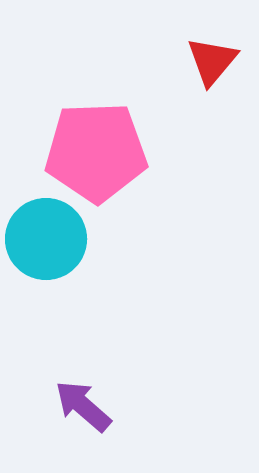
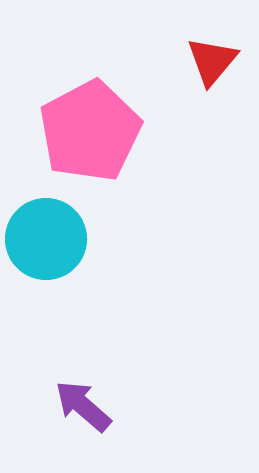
pink pentagon: moved 6 px left, 21 px up; rotated 26 degrees counterclockwise
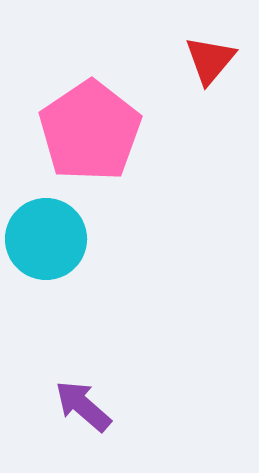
red triangle: moved 2 px left, 1 px up
pink pentagon: rotated 6 degrees counterclockwise
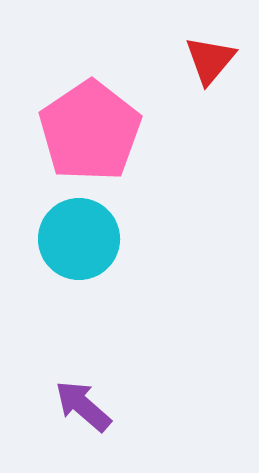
cyan circle: moved 33 px right
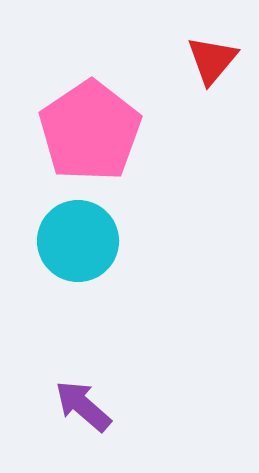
red triangle: moved 2 px right
cyan circle: moved 1 px left, 2 px down
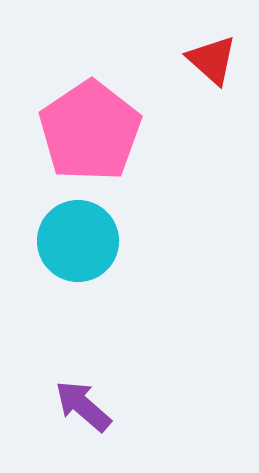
red triangle: rotated 28 degrees counterclockwise
